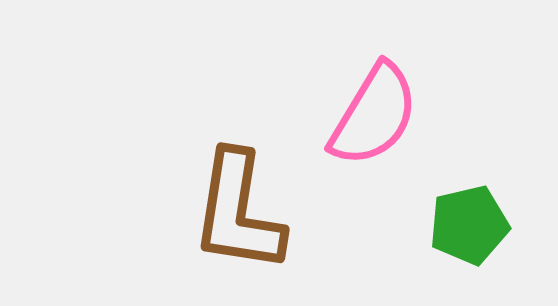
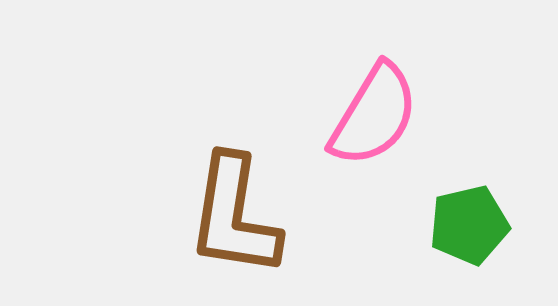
brown L-shape: moved 4 px left, 4 px down
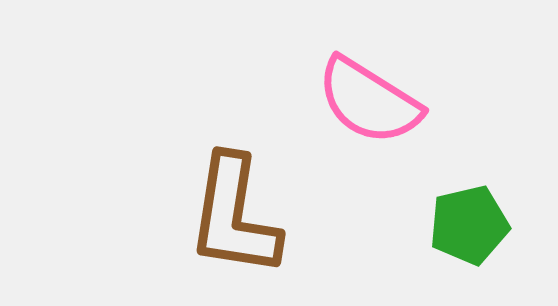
pink semicircle: moved 5 px left, 14 px up; rotated 91 degrees clockwise
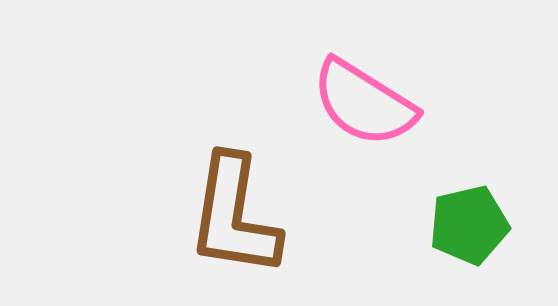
pink semicircle: moved 5 px left, 2 px down
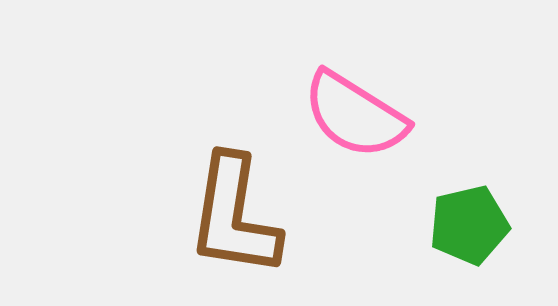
pink semicircle: moved 9 px left, 12 px down
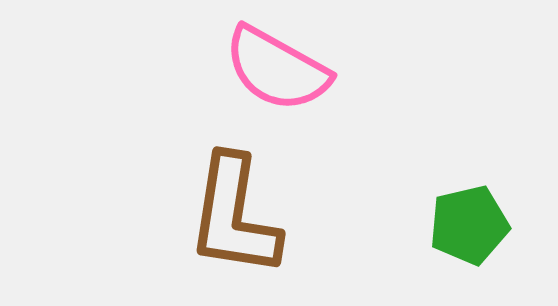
pink semicircle: moved 78 px left, 46 px up; rotated 3 degrees counterclockwise
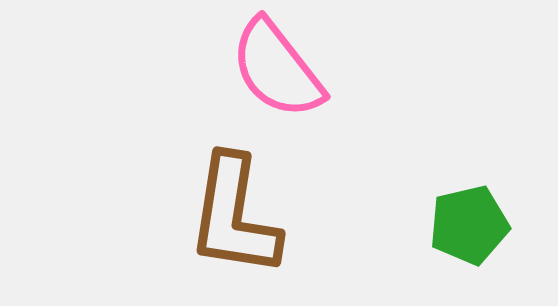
pink semicircle: rotated 23 degrees clockwise
